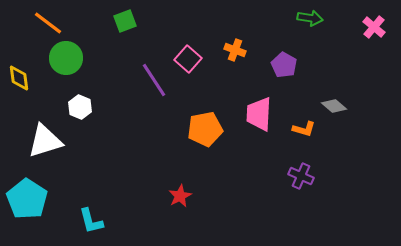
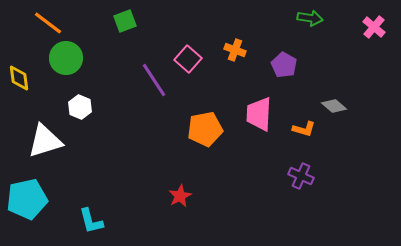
cyan pentagon: rotated 27 degrees clockwise
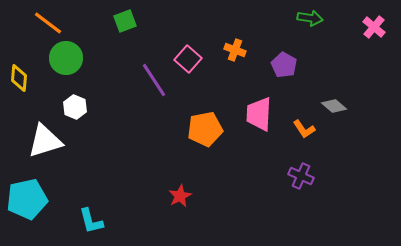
yellow diamond: rotated 12 degrees clockwise
white hexagon: moved 5 px left
orange L-shape: rotated 40 degrees clockwise
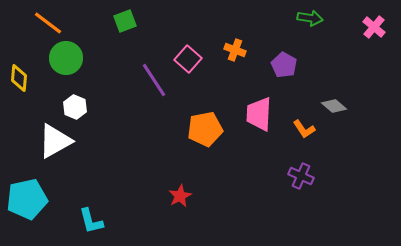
white triangle: moved 10 px right; rotated 12 degrees counterclockwise
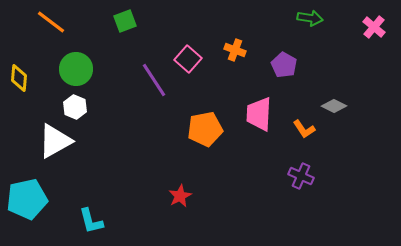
orange line: moved 3 px right, 1 px up
green circle: moved 10 px right, 11 px down
gray diamond: rotated 15 degrees counterclockwise
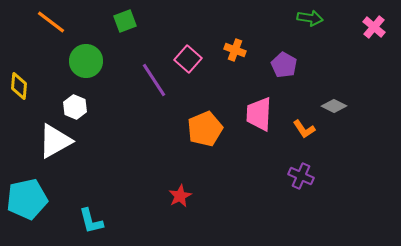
green circle: moved 10 px right, 8 px up
yellow diamond: moved 8 px down
orange pentagon: rotated 12 degrees counterclockwise
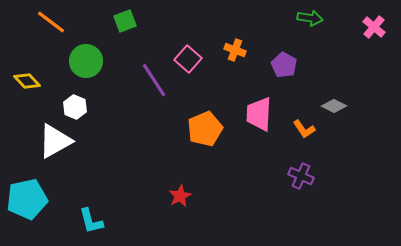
yellow diamond: moved 8 px right, 5 px up; rotated 48 degrees counterclockwise
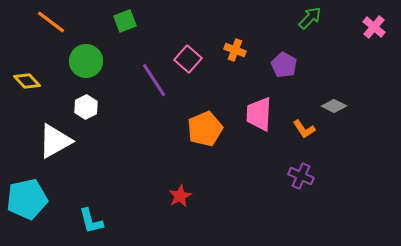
green arrow: rotated 55 degrees counterclockwise
white hexagon: moved 11 px right; rotated 10 degrees clockwise
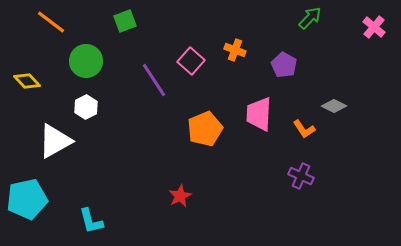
pink square: moved 3 px right, 2 px down
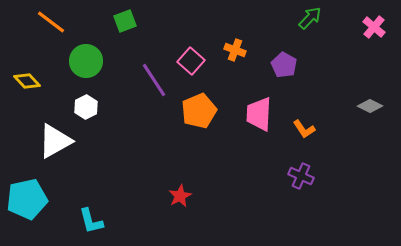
gray diamond: moved 36 px right
orange pentagon: moved 6 px left, 18 px up
